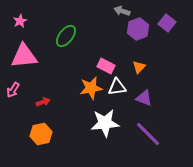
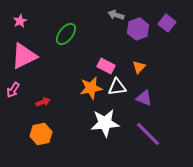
gray arrow: moved 6 px left, 4 px down
green ellipse: moved 2 px up
pink triangle: rotated 20 degrees counterclockwise
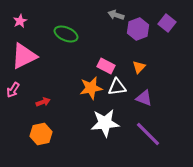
green ellipse: rotated 75 degrees clockwise
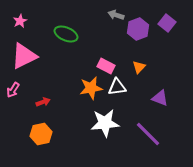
purple triangle: moved 16 px right
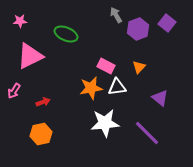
gray arrow: rotated 42 degrees clockwise
pink star: rotated 24 degrees clockwise
pink triangle: moved 6 px right
pink arrow: moved 1 px right, 1 px down
purple triangle: rotated 18 degrees clockwise
purple line: moved 1 px left, 1 px up
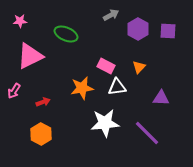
gray arrow: moved 5 px left; rotated 91 degrees clockwise
purple square: moved 1 px right, 8 px down; rotated 36 degrees counterclockwise
purple hexagon: rotated 10 degrees counterclockwise
orange star: moved 9 px left
purple triangle: moved 1 px right; rotated 36 degrees counterclockwise
orange hexagon: rotated 20 degrees counterclockwise
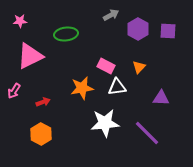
green ellipse: rotated 30 degrees counterclockwise
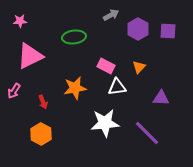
green ellipse: moved 8 px right, 3 px down
orange star: moved 7 px left
red arrow: rotated 88 degrees clockwise
